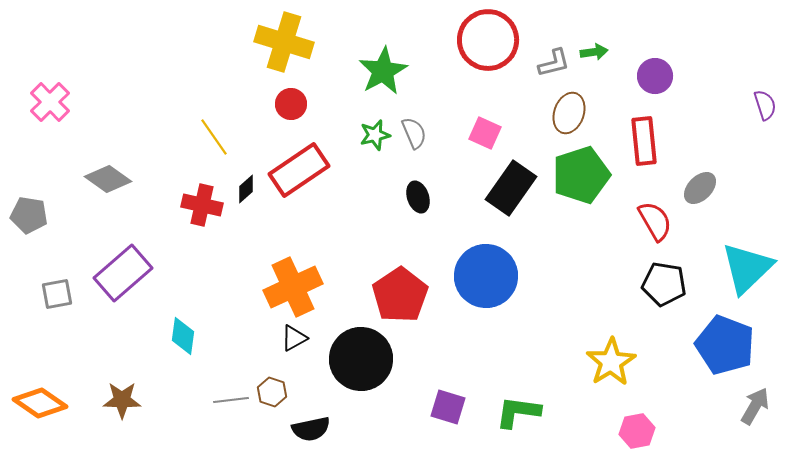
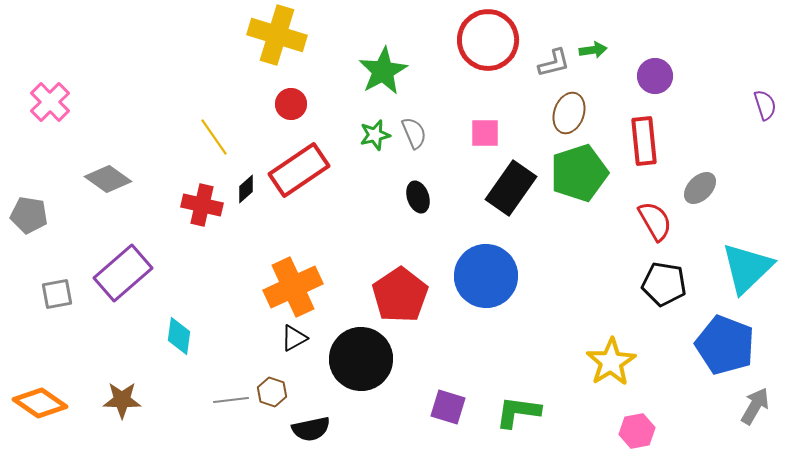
yellow cross at (284, 42): moved 7 px left, 7 px up
green arrow at (594, 52): moved 1 px left, 2 px up
pink square at (485, 133): rotated 24 degrees counterclockwise
green pentagon at (581, 175): moved 2 px left, 2 px up
cyan diamond at (183, 336): moved 4 px left
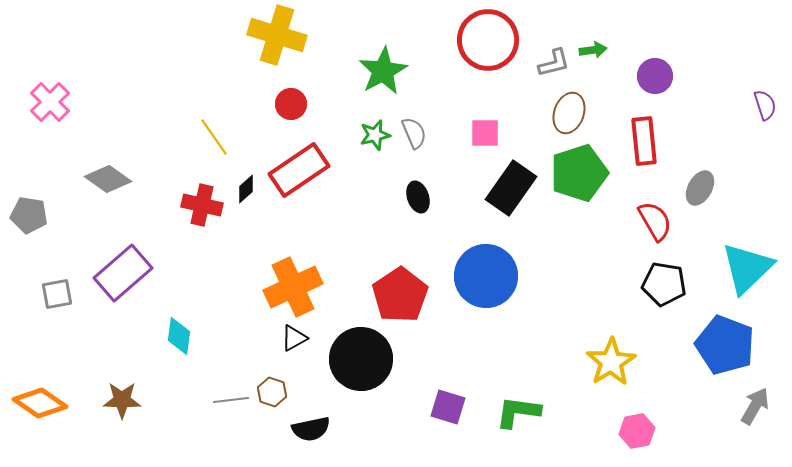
gray ellipse at (700, 188): rotated 16 degrees counterclockwise
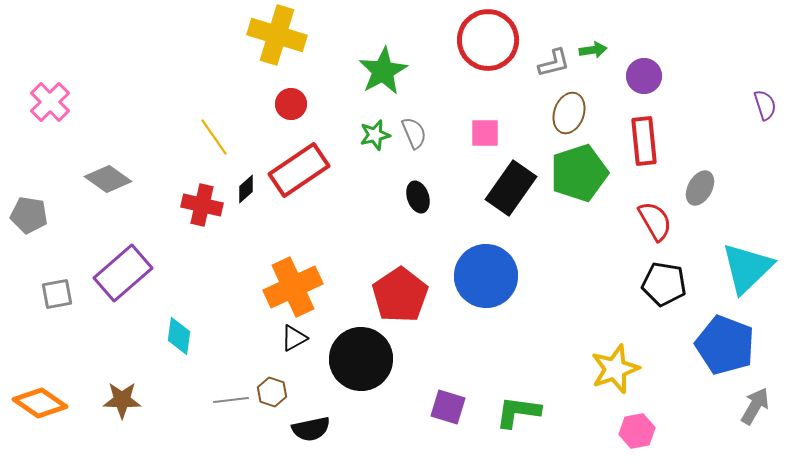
purple circle at (655, 76): moved 11 px left
yellow star at (611, 362): moved 4 px right, 7 px down; rotated 12 degrees clockwise
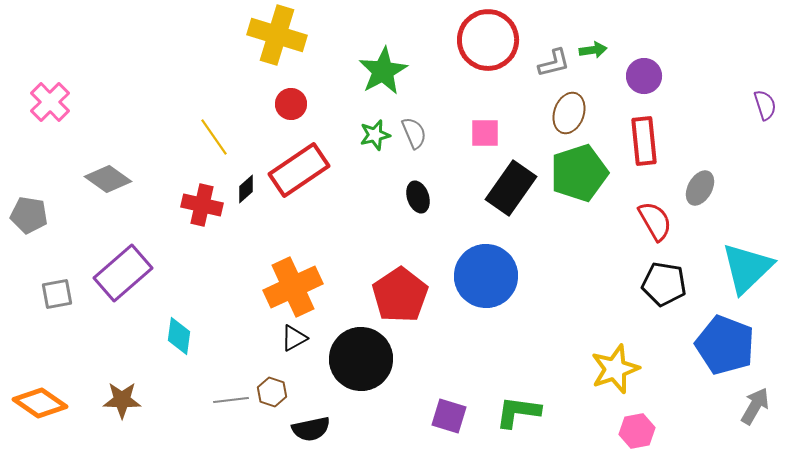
purple square at (448, 407): moved 1 px right, 9 px down
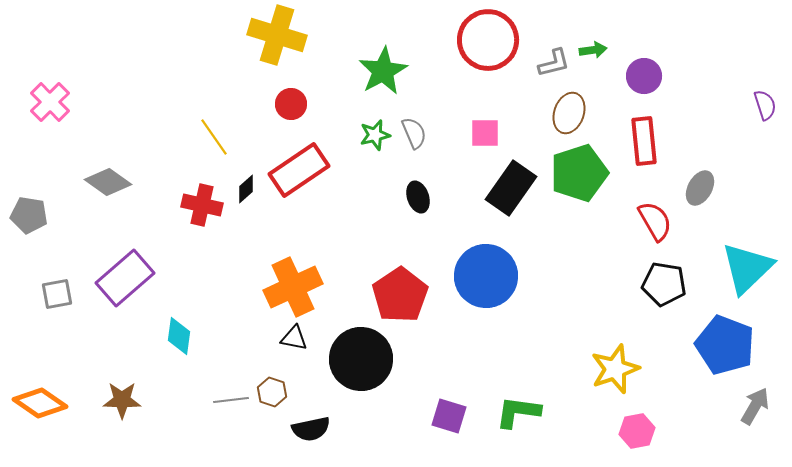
gray diamond at (108, 179): moved 3 px down
purple rectangle at (123, 273): moved 2 px right, 5 px down
black triangle at (294, 338): rotated 40 degrees clockwise
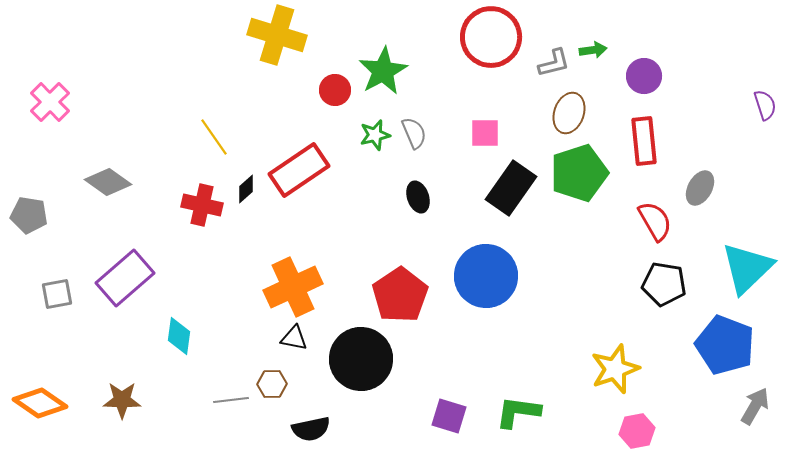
red circle at (488, 40): moved 3 px right, 3 px up
red circle at (291, 104): moved 44 px right, 14 px up
brown hexagon at (272, 392): moved 8 px up; rotated 20 degrees counterclockwise
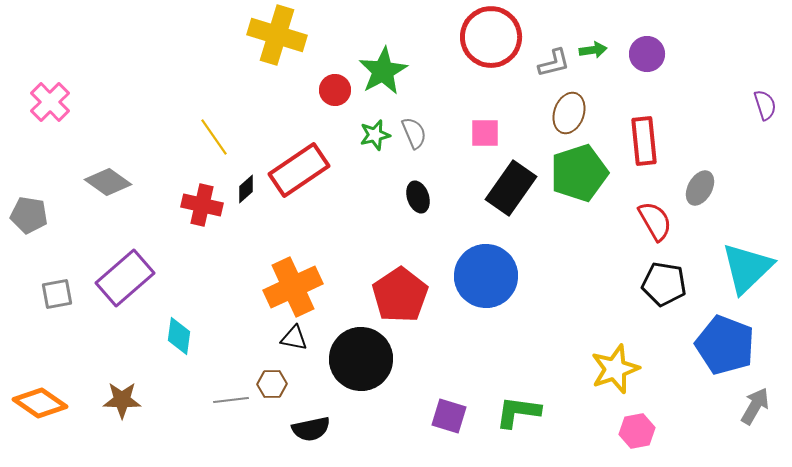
purple circle at (644, 76): moved 3 px right, 22 px up
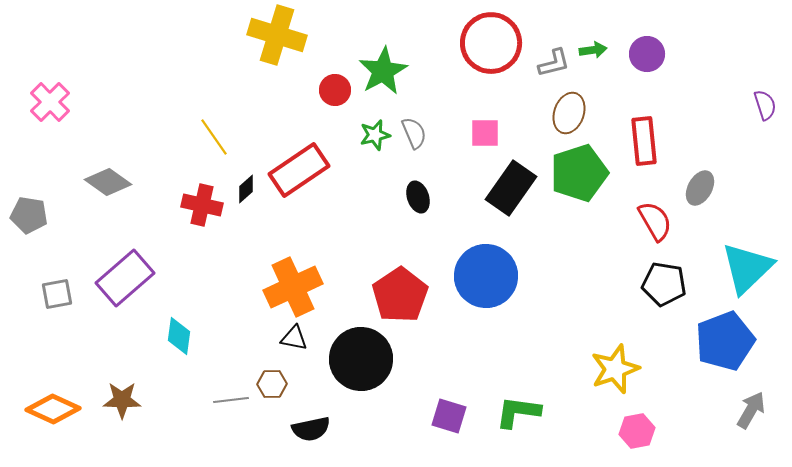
red circle at (491, 37): moved 6 px down
blue pentagon at (725, 345): moved 4 px up; rotated 30 degrees clockwise
orange diamond at (40, 403): moved 13 px right, 6 px down; rotated 10 degrees counterclockwise
gray arrow at (755, 406): moved 4 px left, 4 px down
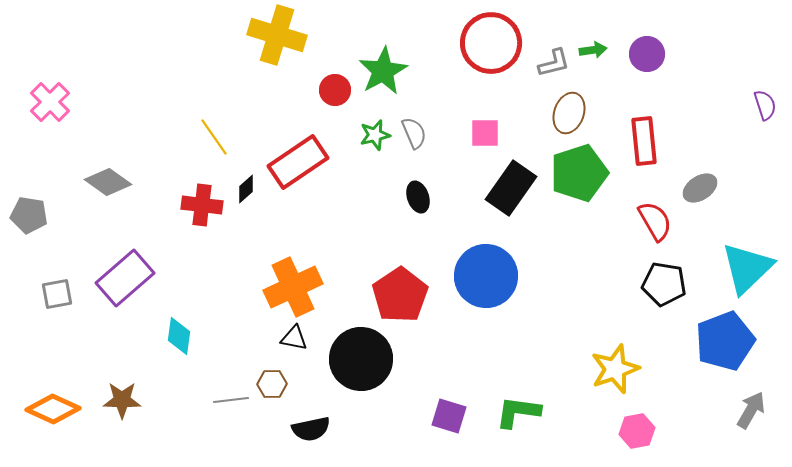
red rectangle at (299, 170): moved 1 px left, 8 px up
gray ellipse at (700, 188): rotated 28 degrees clockwise
red cross at (202, 205): rotated 6 degrees counterclockwise
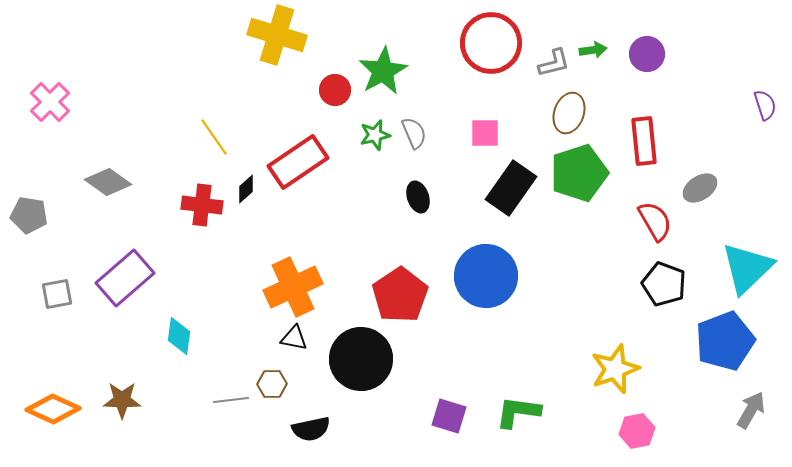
black pentagon at (664, 284): rotated 12 degrees clockwise
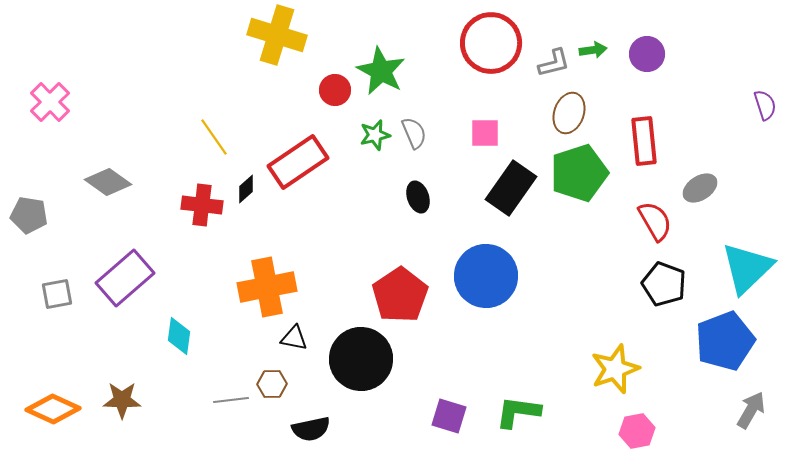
green star at (383, 71): moved 2 px left; rotated 15 degrees counterclockwise
orange cross at (293, 287): moved 26 px left; rotated 14 degrees clockwise
